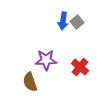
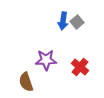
brown semicircle: moved 4 px left
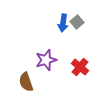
blue arrow: moved 2 px down
purple star: rotated 15 degrees counterclockwise
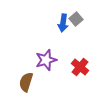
gray square: moved 1 px left, 3 px up
brown semicircle: rotated 36 degrees clockwise
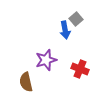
blue arrow: moved 2 px right, 7 px down; rotated 18 degrees counterclockwise
red cross: moved 2 px down; rotated 18 degrees counterclockwise
brown semicircle: rotated 30 degrees counterclockwise
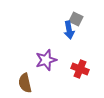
gray square: rotated 24 degrees counterclockwise
blue arrow: moved 4 px right
brown semicircle: moved 1 px left, 1 px down
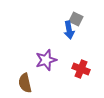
red cross: moved 1 px right
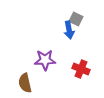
purple star: moved 1 px left; rotated 15 degrees clockwise
